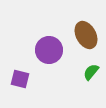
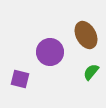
purple circle: moved 1 px right, 2 px down
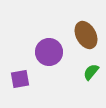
purple circle: moved 1 px left
purple square: rotated 24 degrees counterclockwise
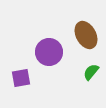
purple square: moved 1 px right, 1 px up
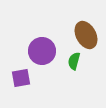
purple circle: moved 7 px left, 1 px up
green semicircle: moved 17 px left, 11 px up; rotated 24 degrees counterclockwise
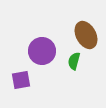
purple square: moved 2 px down
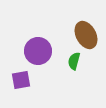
purple circle: moved 4 px left
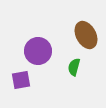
green semicircle: moved 6 px down
